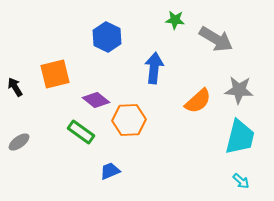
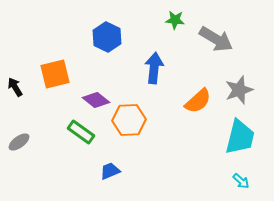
gray star: rotated 24 degrees counterclockwise
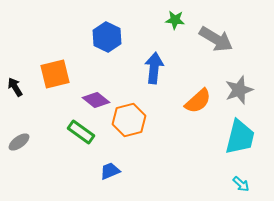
orange hexagon: rotated 12 degrees counterclockwise
cyan arrow: moved 3 px down
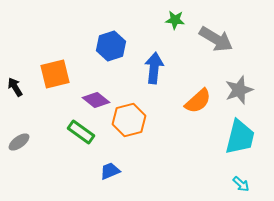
blue hexagon: moved 4 px right, 9 px down; rotated 16 degrees clockwise
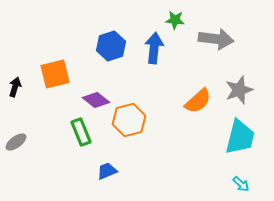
gray arrow: rotated 24 degrees counterclockwise
blue arrow: moved 20 px up
black arrow: rotated 48 degrees clockwise
green rectangle: rotated 32 degrees clockwise
gray ellipse: moved 3 px left
blue trapezoid: moved 3 px left
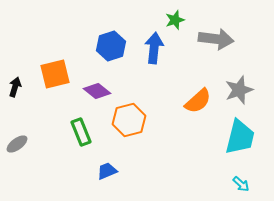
green star: rotated 24 degrees counterclockwise
purple diamond: moved 1 px right, 9 px up
gray ellipse: moved 1 px right, 2 px down
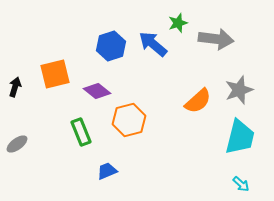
green star: moved 3 px right, 3 px down
blue arrow: moved 1 px left, 4 px up; rotated 56 degrees counterclockwise
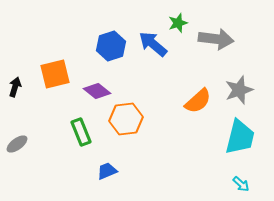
orange hexagon: moved 3 px left, 1 px up; rotated 8 degrees clockwise
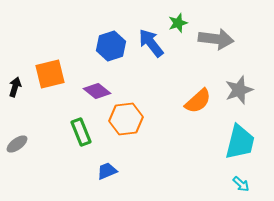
blue arrow: moved 2 px left, 1 px up; rotated 12 degrees clockwise
orange square: moved 5 px left
cyan trapezoid: moved 5 px down
